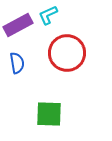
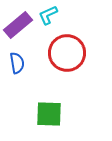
purple rectangle: rotated 12 degrees counterclockwise
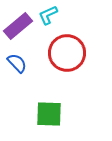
purple rectangle: moved 1 px down
blue semicircle: rotated 35 degrees counterclockwise
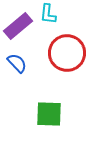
cyan L-shape: moved 1 px up; rotated 60 degrees counterclockwise
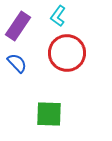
cyan L-shape: moved 10 px right, 2 px down; rotated 30 degrees clockwise
purple rectangle: rotated 16 degrees counterclockwise
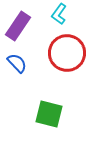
cyan L-shape: moved 1 px right, 2 px up
green square: rotated 12 degrees clockwise
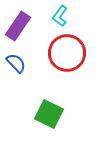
cyan L-shape: moved 1 px right, 2 px down
blue semicircle: moved 1 px left
green square: rotated 12 degrees clockwise
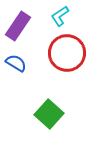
cyan L-shape: rotated 20 degrees clockwise
blue semicircle: rotated 15 degrees counterclockwise
green square: rotated 16 degrees clockwise
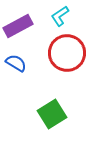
purple rectangle: rotated 28 degrees clockwise
green square: moved 3 px right; rotated 16 degrees clockwise
